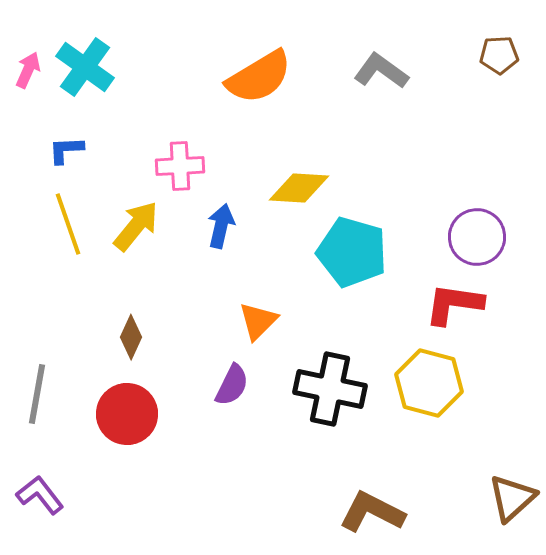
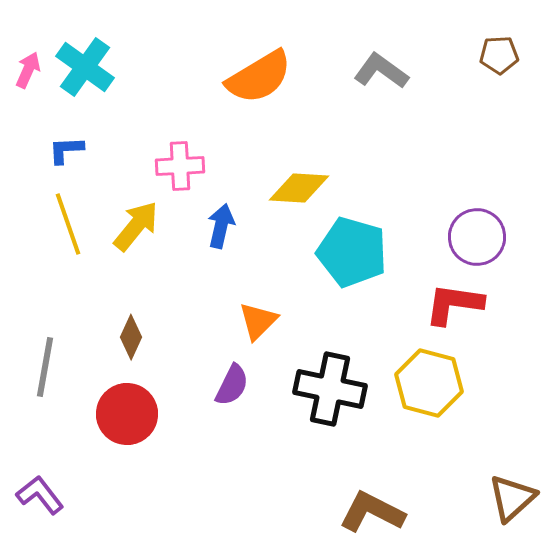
gray line: moved 8 px right, 27 px up
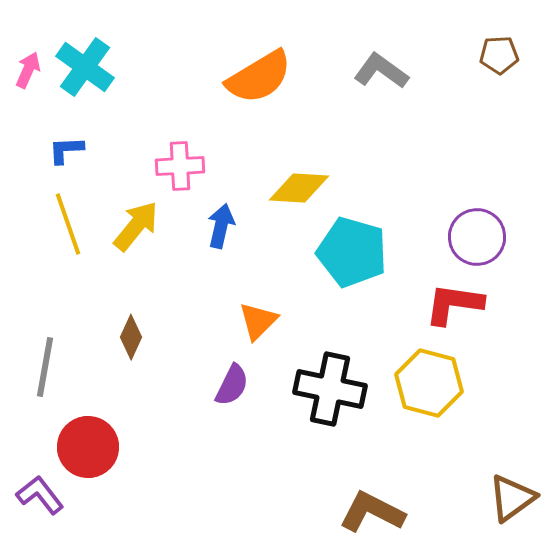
red circle: moved 39 px left, 33 px down
brown triangle: rotated 6 degrees clockwise
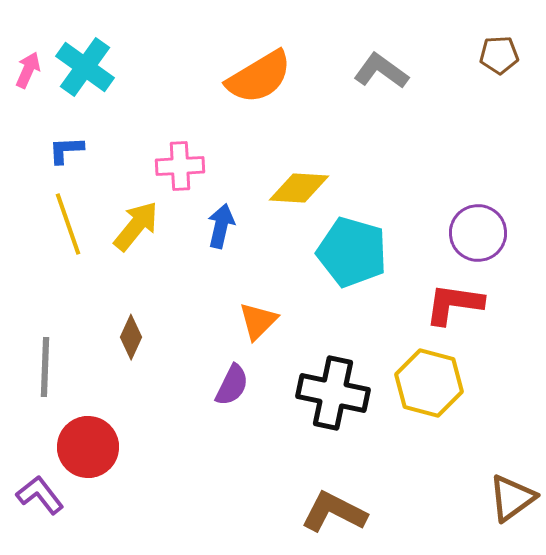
purple circle: moved 1 px right, 4 px up
gray line: rotated 8 degrees counterclockwise
black cross: moved 3 px right, 4 px down
brown L-shape: moved 38 px left
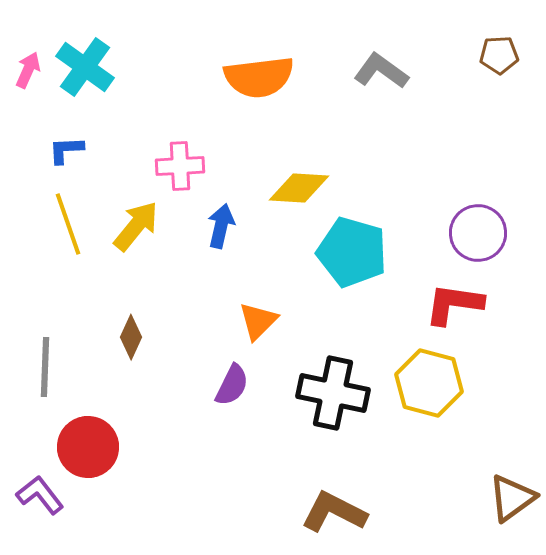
orange semicircle: rotated 24 degrees clockwise
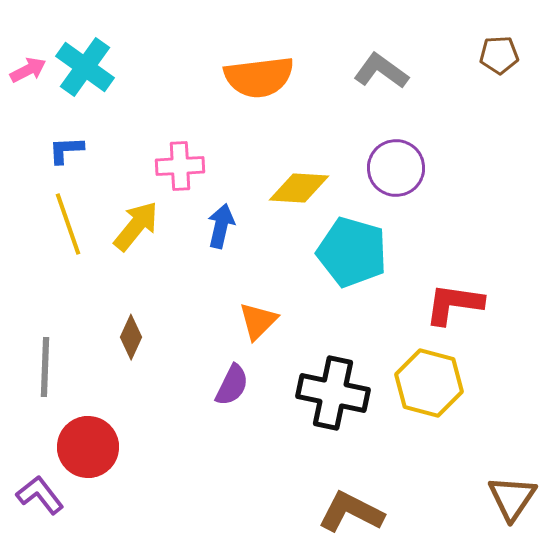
pink arrow: rotated 39 degrees clockwise
purple circle: moved 82 px left, 65 px up
brown triangle: rotated 20 degrees counterclockwise
brown L-shape: moved 17 px right
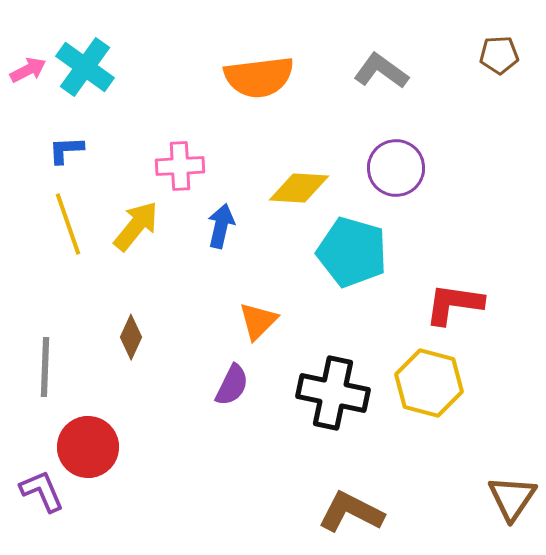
purple L-shape: moved 2 px right, 4 px up; rotated 15 degrees clockwise
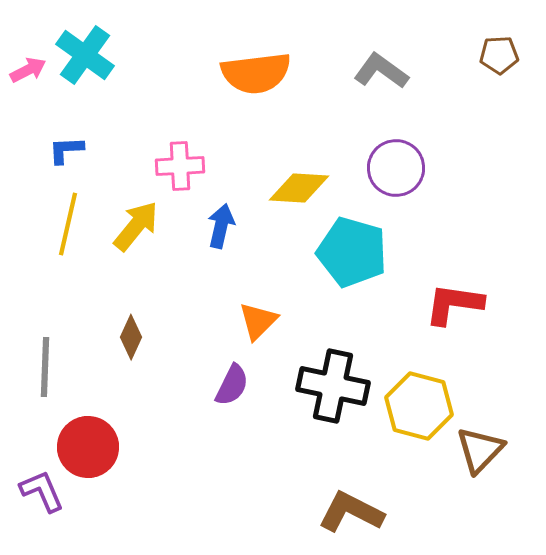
cyan cross: moved 12 px up
orange semicircle: moved 3 px left, 4 px up
yellow line: rotated 32 degrees clockwise
yellow hexagon: moved 10 px left, 23 px down
black cross: moved 7 px up
brown triangle: moved 32 px left, 48 px up; rotated 10 degrees clockwise
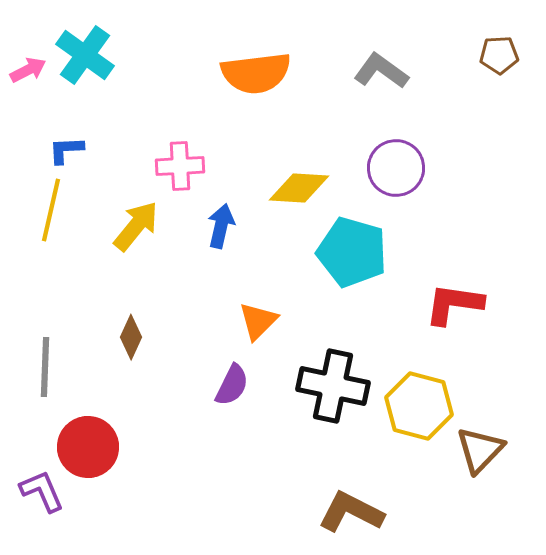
yellow line: moved 17 px left, 14 px up
